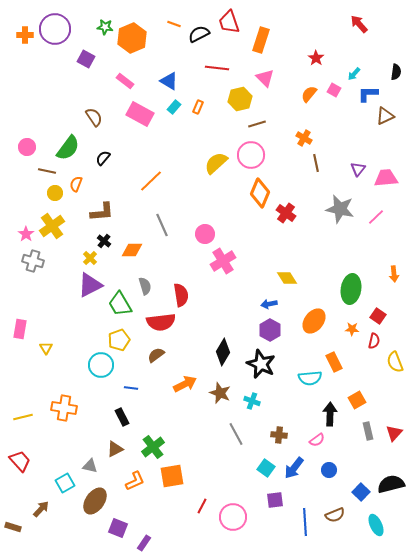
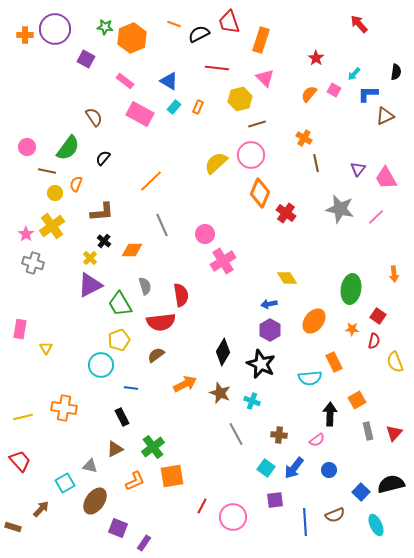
pink trapezoid at (386, 178): rotated 115 degrees counterclockwise
gray cross at (33, 261): moved 2 px down
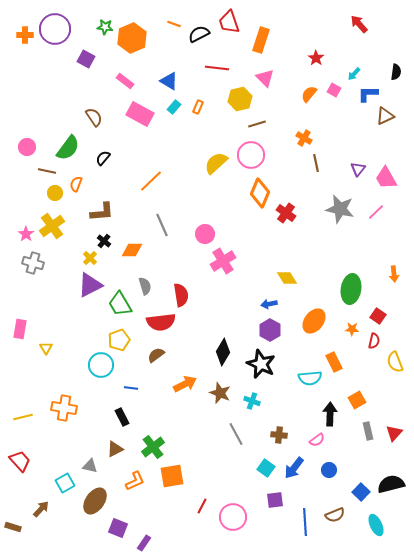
pink line at (376, 217): moved 5 px up
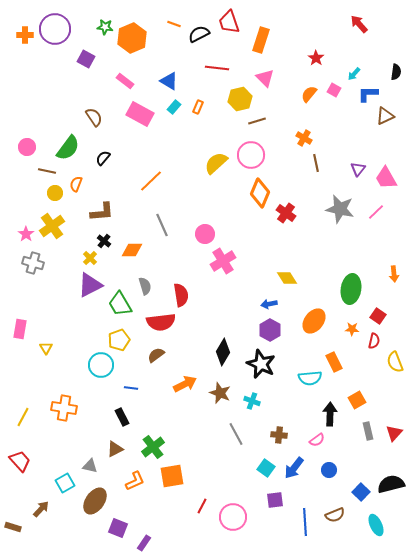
brown line at (257, 124): moved 3 px up
yellow line at (23, 417): rotated 48 degrees counterclockwise
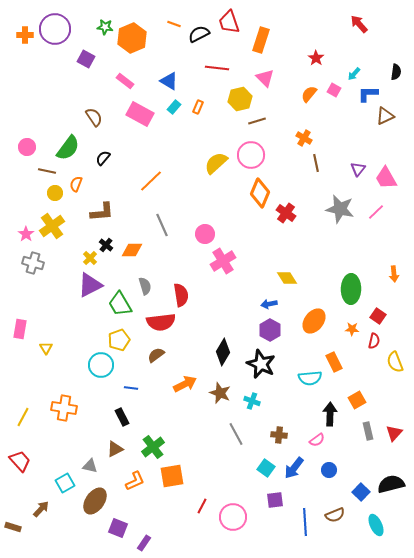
black cross at (104, 241): moved 2 px right, 4 px down
green ellipse at (351, 289): rotated 8 degrees counterclockwise
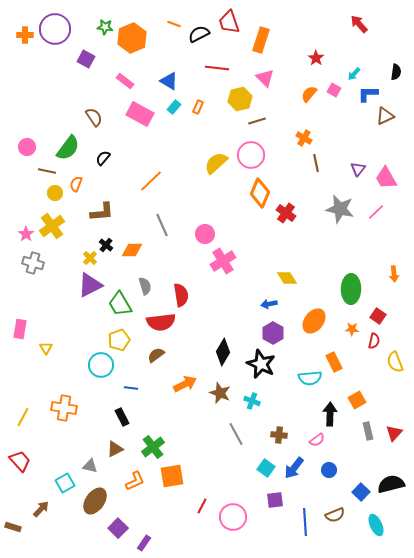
purple hexagon at (270, 330): moved 3 px right, 3 px down
purple square at (118, 528): rotated 24 degrees clockwise
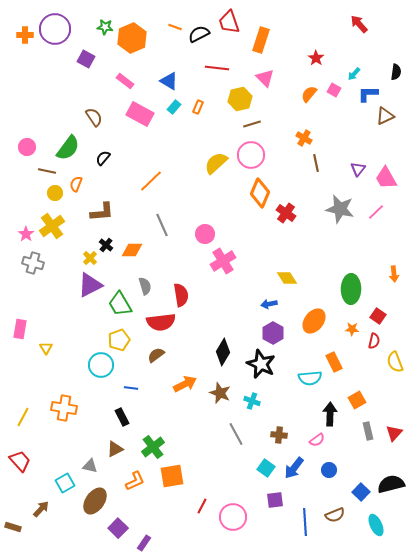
orange line at (174, 24): moved 1 px right, 3 px down
brown line at (257, 121): moved 5 px left, 3 px down
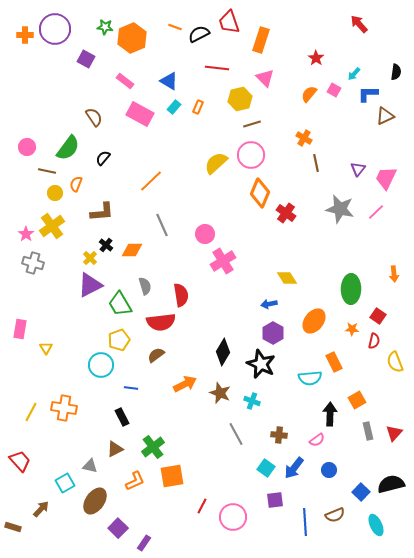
pink trapezoid at (386, 178): rotated 55 degrees clockwise
yellow line at (23, 417): moved 8 px right, 5 px up
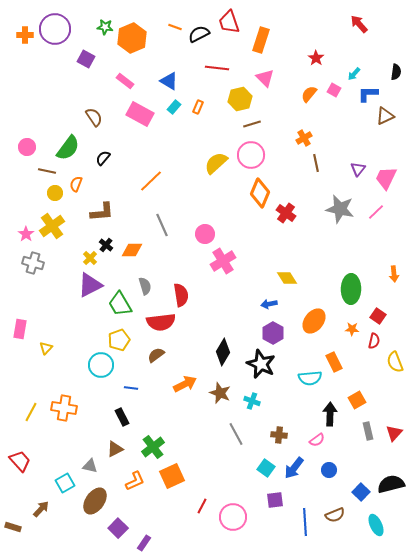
orange cross at (304, 138): rotated 28 degrees clockwise
yellow triangle at (46, 348): rotated 16 degrees clockwise
orange square at (172, 476): rotated 15 degrees counterclockwise
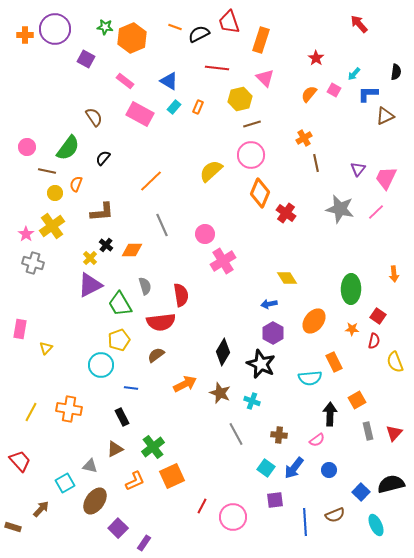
yellow semicircle at (216, 163): moved 5 px left, 8 px down
orange cross at (64, 408): moved 5 px right, 1 px down
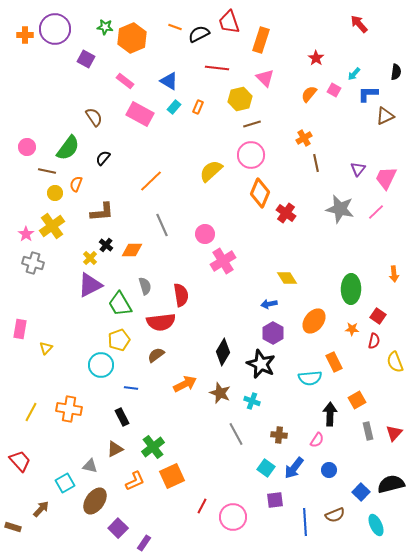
pink semicircle at (317, 440): rotated 21 degrees counterclockwise
